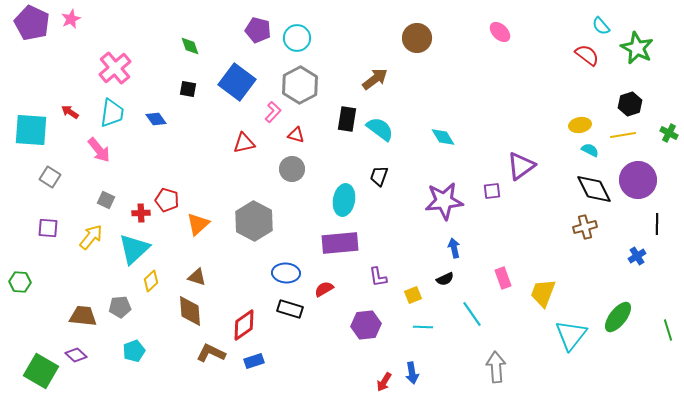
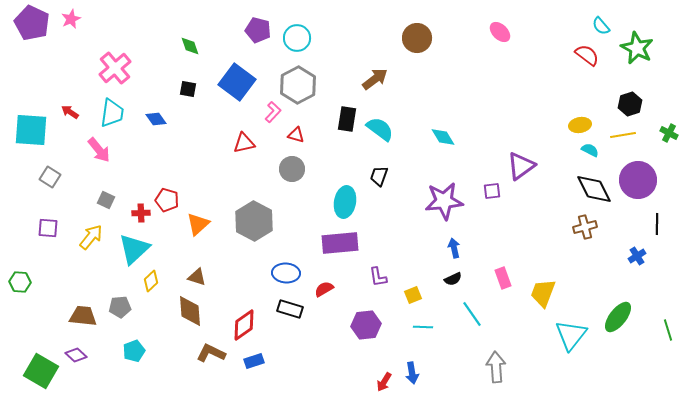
gray hexagon at (300, 85): moved 2 px left
cyan ellipse at (344, 200): moved 1 px right, 2 px down
black semicircle at (445, 279): moved 8 px right
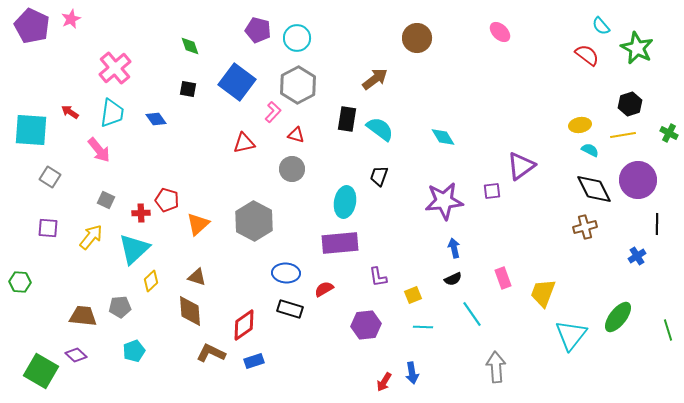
purple pentagon at (32, 23): moved 3 px down
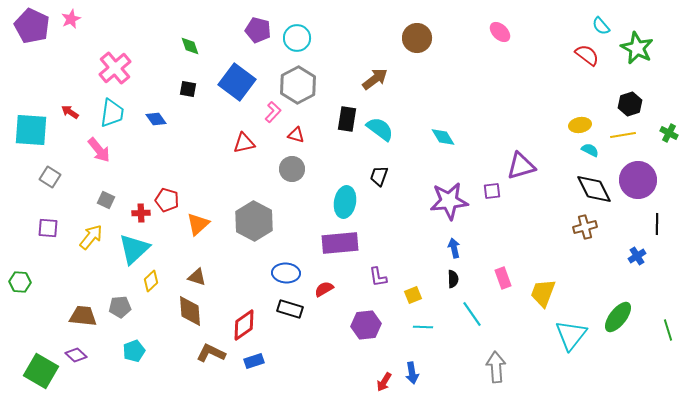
purple triangle at (521, 166): rotated 20 degrees clockwise
purple star at (444, 201): moved 5 px right
black semicircle at (453, 279): rotated 66 degrees counterclockwise
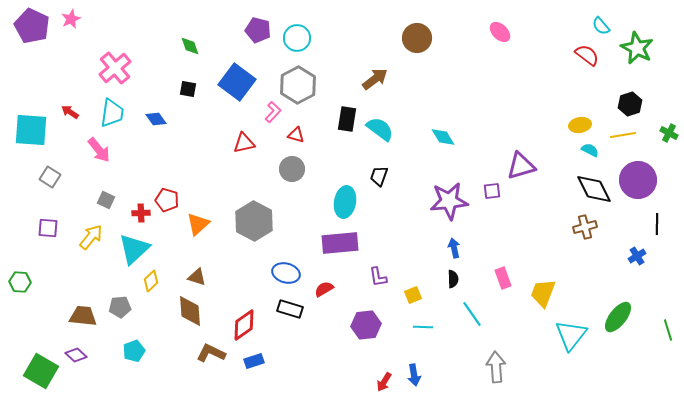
blue ellipse at (286, 273): rotated 12 degrees clockwise
blue arrow at (412, 373): moved 2 px right, 2 px down
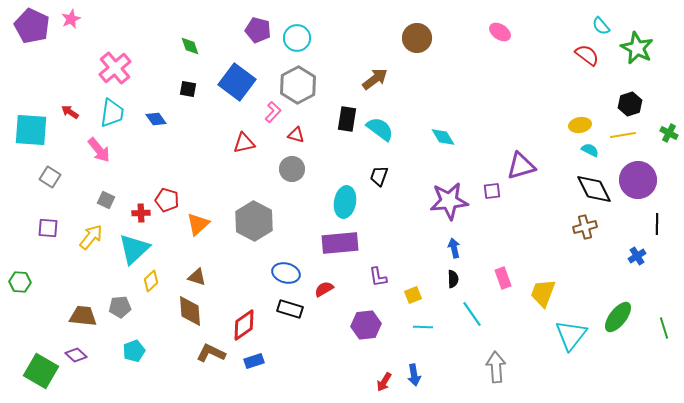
pink ellipse at (500, 32): rotated 10 degrees counterclockwise
green line at (668, 330): moved 4 px left, 2 px up
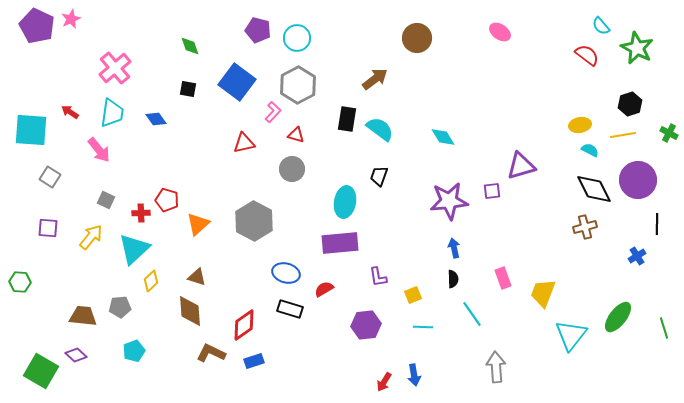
purple pentagon at (32, 26): moved 5 px right
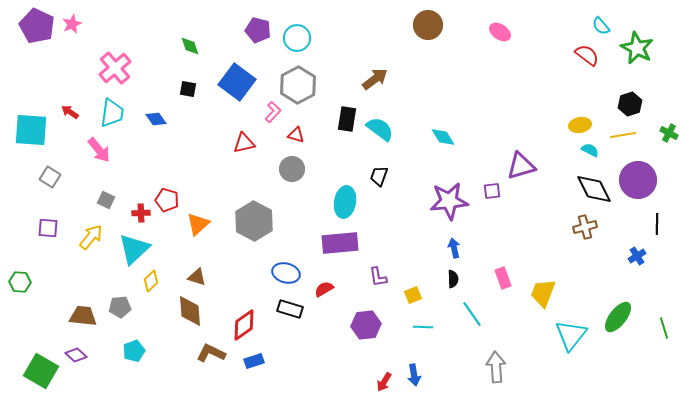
pink star at (71, 19): moved 1 px right, 5 px down
brown circle at (417, 38): moved 11 px right, 13 px up
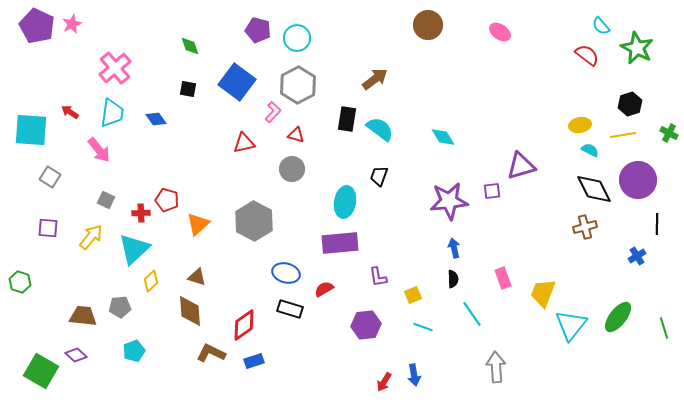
green hexagon at (20, 282): rotated 15 degrees clockwise
cyan line at (423, 327): rotated 18 degrees clockwise
cyan triangle at (571, 335): moved 10 px up
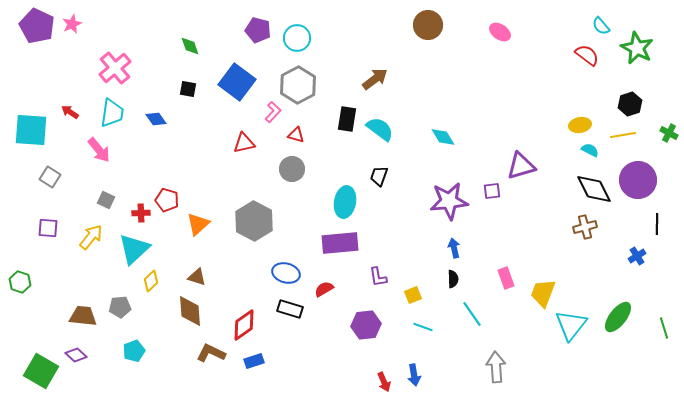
pink rectangle at (503, 278): moved 3 px right
red arrow at (384, 382): rotated 54 degrees counterclockwise
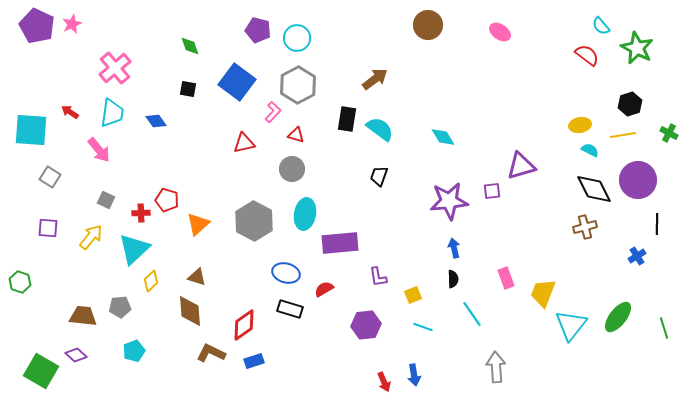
blue diamond at (156, 119): moved 2 px down
cyan ellipse at (345, 202): moved 40 px left, 12 px down
